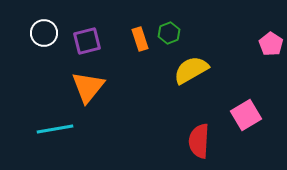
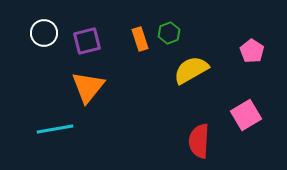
pink pentagon: moved 19 px left, 7 px down
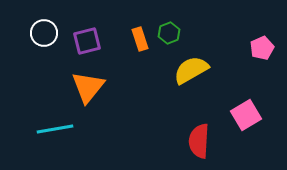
pink pentagon: moved 10 px right, 3 px up; rotated 15 degrees clockwise
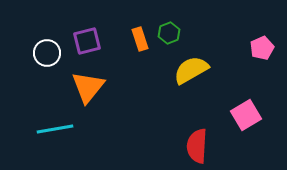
white circle: moved 3 px right, 20 px down
red semicircle: moved 2 px left, 5 px down
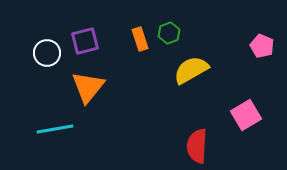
purple square: moved 2 px left
pink pentagon: moved 2 px up; rotated 25 degrees counterclockwise
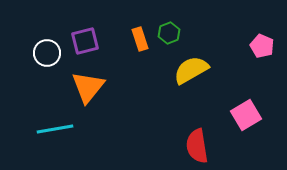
red semicircle: rotated 12 degrees counterclockwise
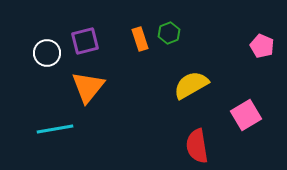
yellow semicircle: moved 15 px down
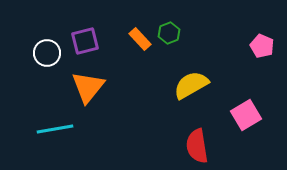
orange rectangle: rotated 25 degrees counterclockwise
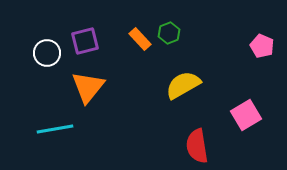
yellow semicircle: moved 8 px left
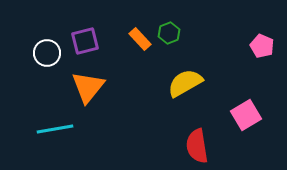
yellow semicircle: moved 2 px right, 2 px up
